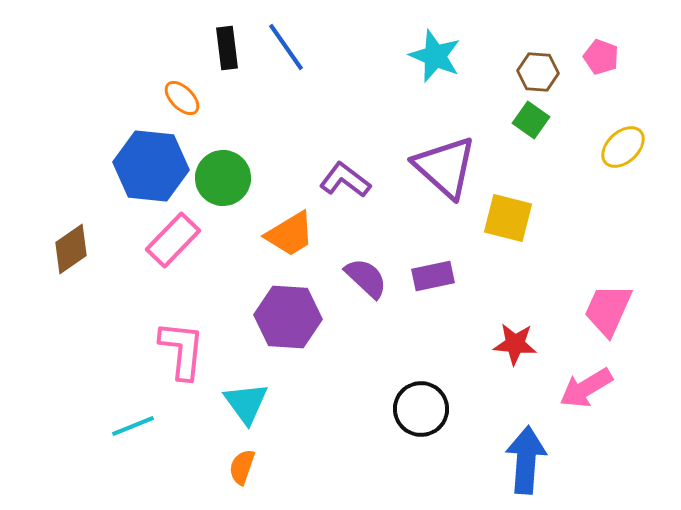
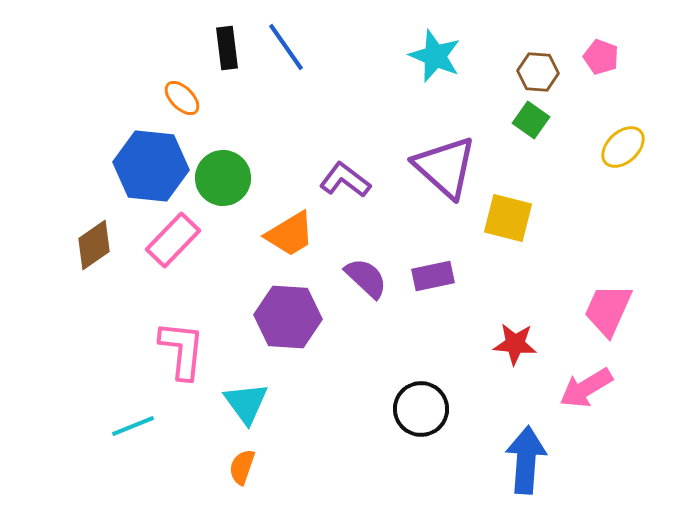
brown diamond: moved 23 px right, 4 px up
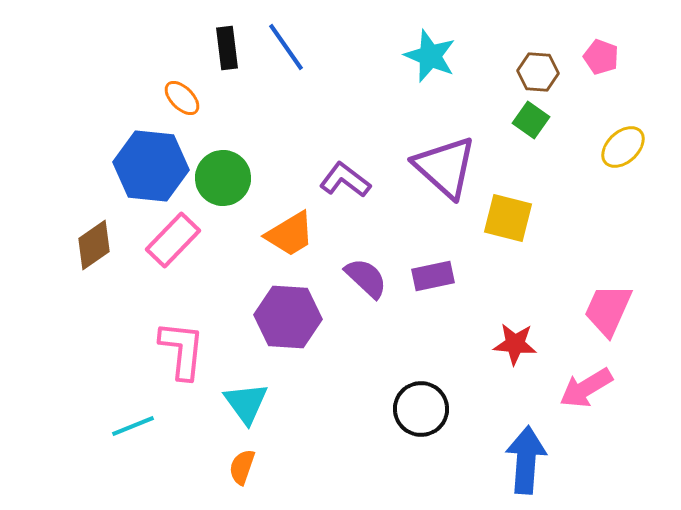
cyan star: moved 5 px left
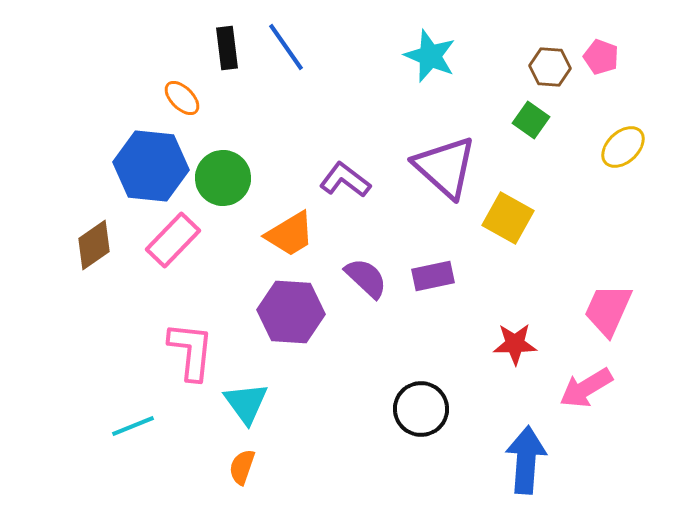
brown hexagon: moved 12 px right, 5 px up
yellow square: rotated 15 degrees clockwise
purple hexagon: moved 3 px right, 5 px up
red star: rotated 6 degrees counterclockwise
pink L-shape: moved 9 px right, 1 px down
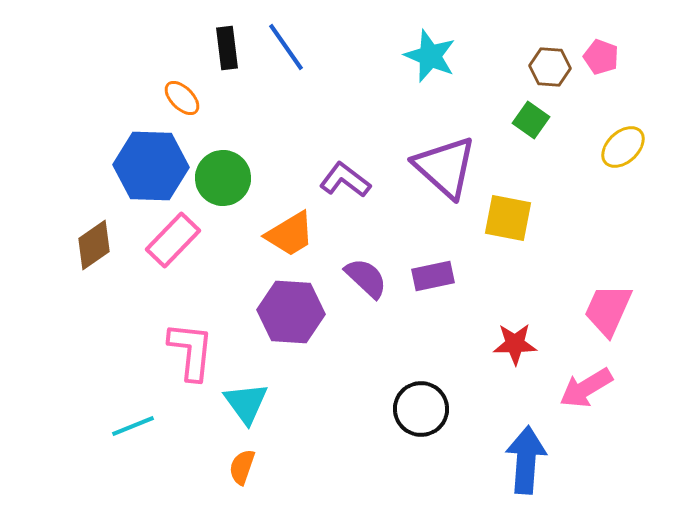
blue hexagon: rotated 4 degrees counterclockwise
yellow square: rotated 18 degrees counterclockwise
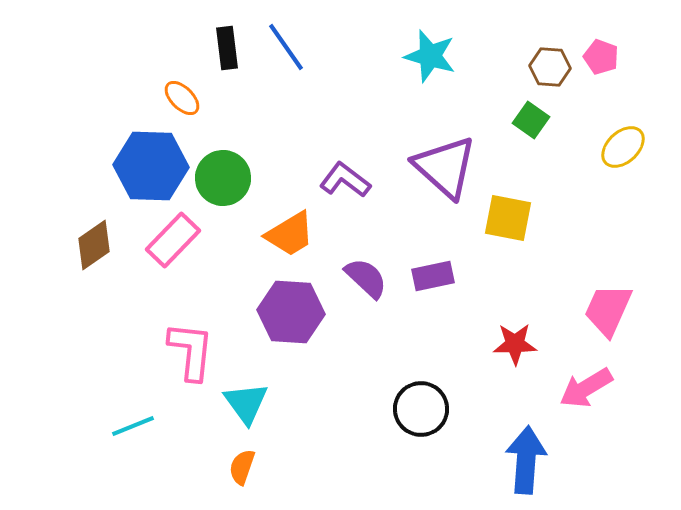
cyan star: rotated 6 degrees counterclockwise
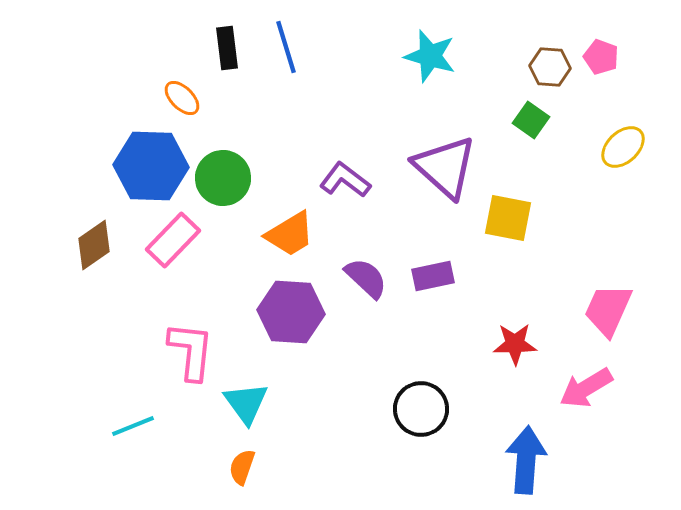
blue line: rotated 18 degrees clockwise
